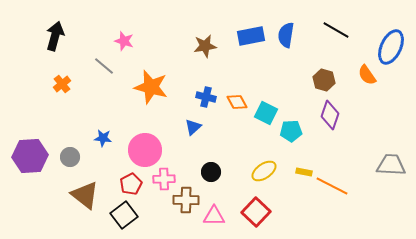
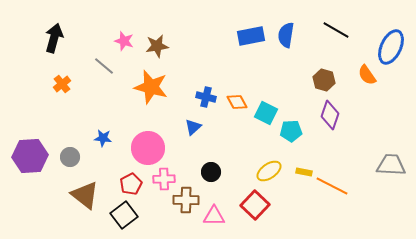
black arrow: moved 1 px left, 2 px down
brown star: moved 48 px left
pink circle: moved 3 px right, 2 px up
yellow ellipse: moved 5 px right
red square: moved 1 px left, 7 px up
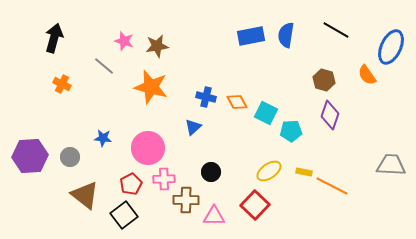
orange cross: rotated 24 degrees counterclockwise
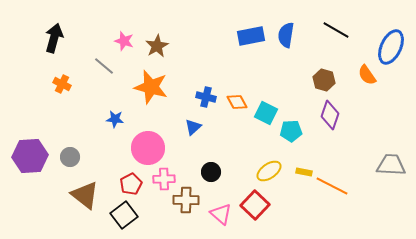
brown star: rotated 20 degrees counterclockwise
blue star: moved 12 px right, 19 px up
pink triangle: moved 7 px right, 2 px up; rotated 40 degrees clockwise
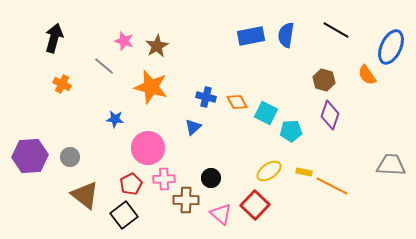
black circle: moved 6 px down
